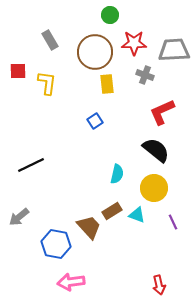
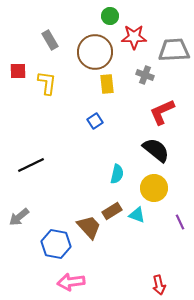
green circle: moved 1 px down
red star: moved 6 px up
purple line: moved 7 px right
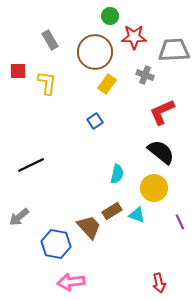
yellow rectangle: rotated 42 degrees clockwise
black semicircle: moved 5 px right, 2 px down
red arrow: moved 2 px up
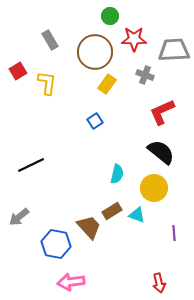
red star: moved 2 px down
red square: rotated 30 degrees counterclockwise
purple line: moved 6 px left, 11 px down; rotated 21 degrees clockwise
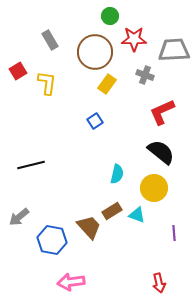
black line: rotated 12 degrees clockwise
blue hexagon: moved 4 px left, 4 px up
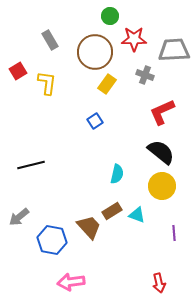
yellow circle: moved 8 px right, 2 px up
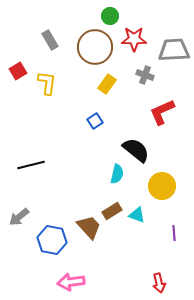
brown circle: moved 5 px up
black semicircle: moved 25 px left, 2 px up
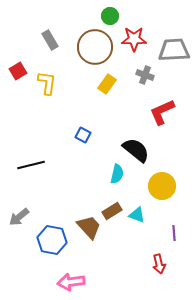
blue square: moved 12 px left, 14 px down; rotated 28 degrees counterclockwise
red arrow: moved 19 px up
